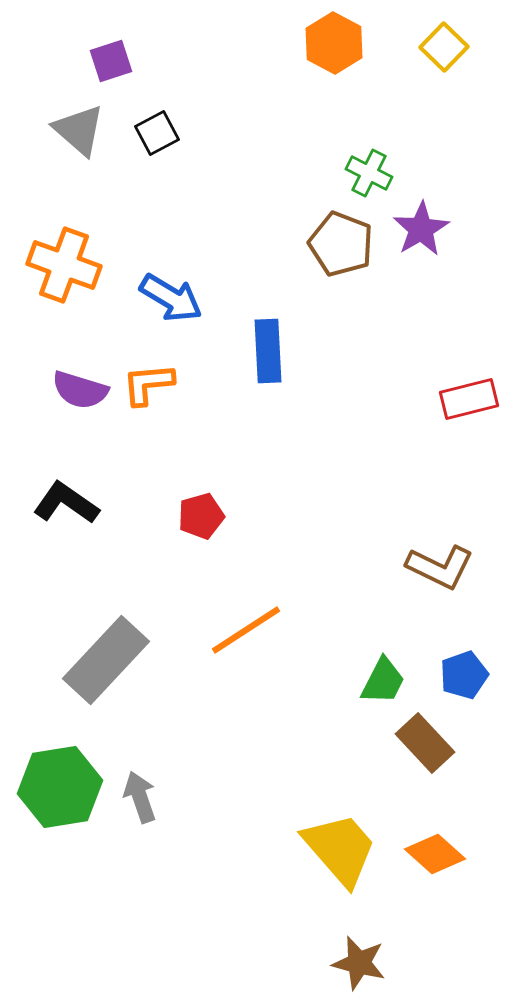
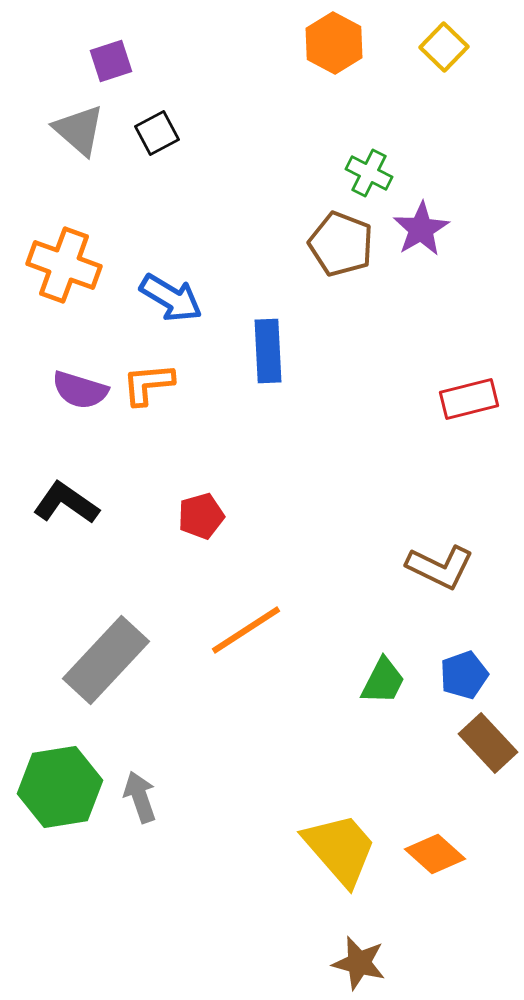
brown rectangle: moved 63 px right
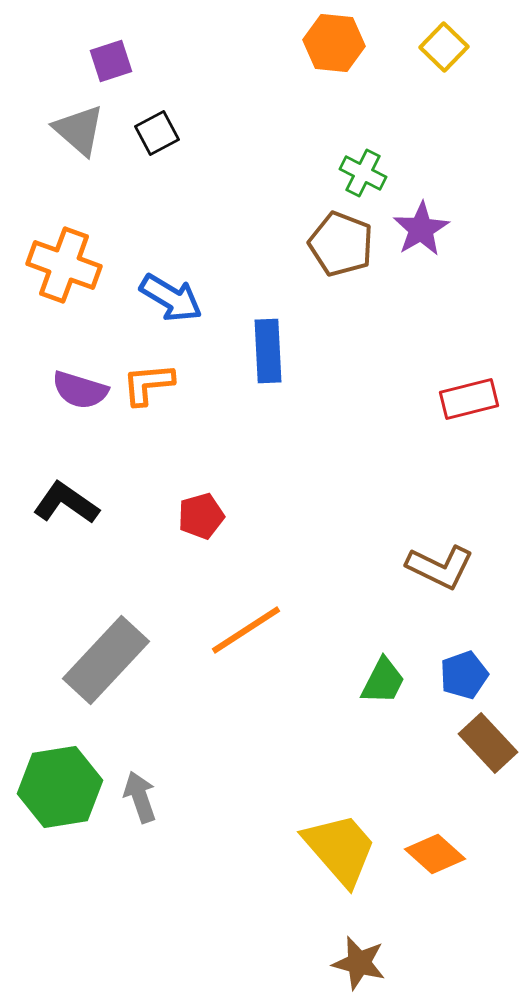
orange hexagon: rotated 22 degrees counterclockwise
green cross: moved 6 px left
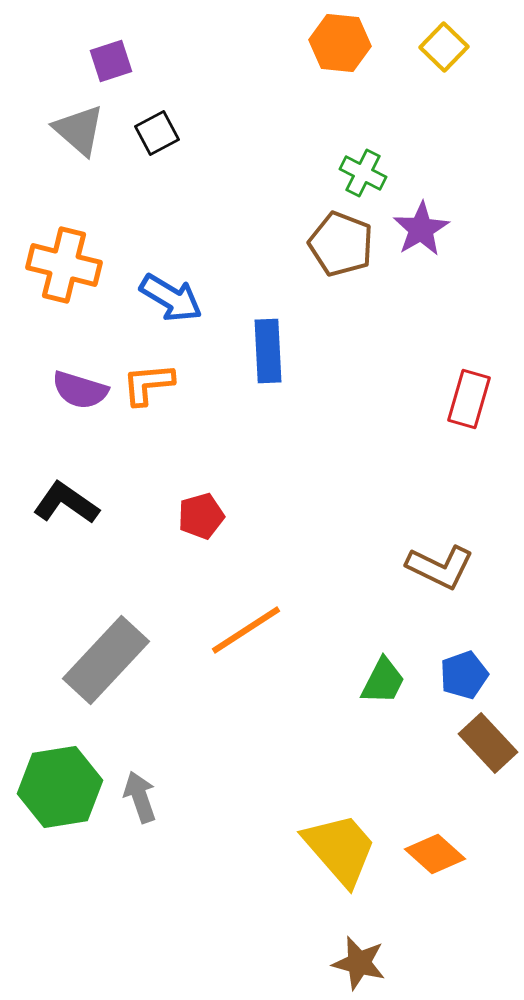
orange hexagon: moved 6 px right
orange cross: rotated 6 degrees counterclockwise
red rectangle: rotated 60 degrees counterclockwise
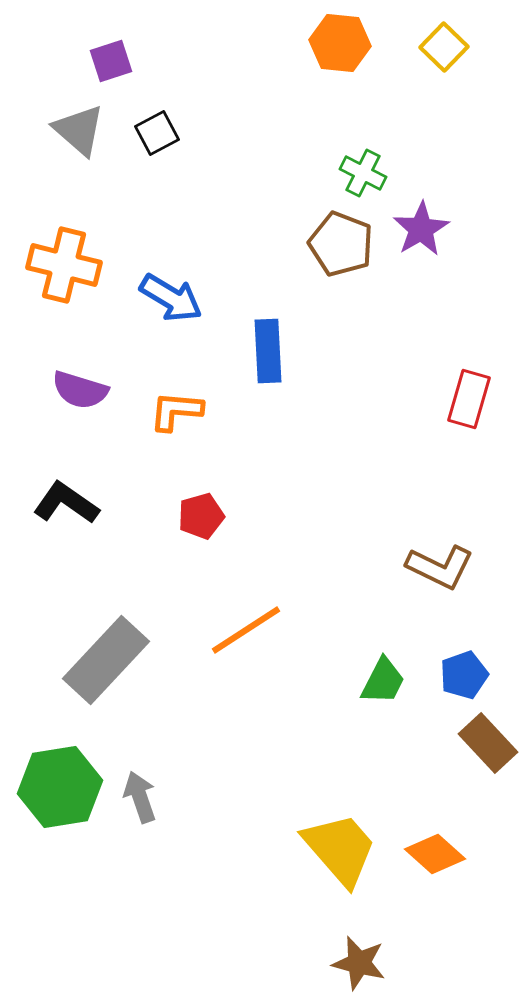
orange L-shape: moved 28 px right, 27 px down; rotated 10 degrees clockwise
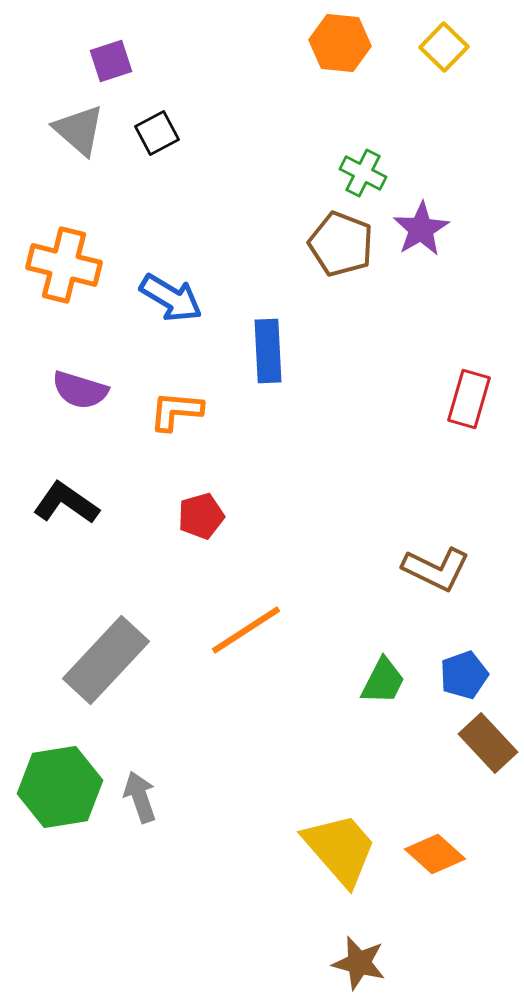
brown L-shape: moved 4 px left, 2 px down
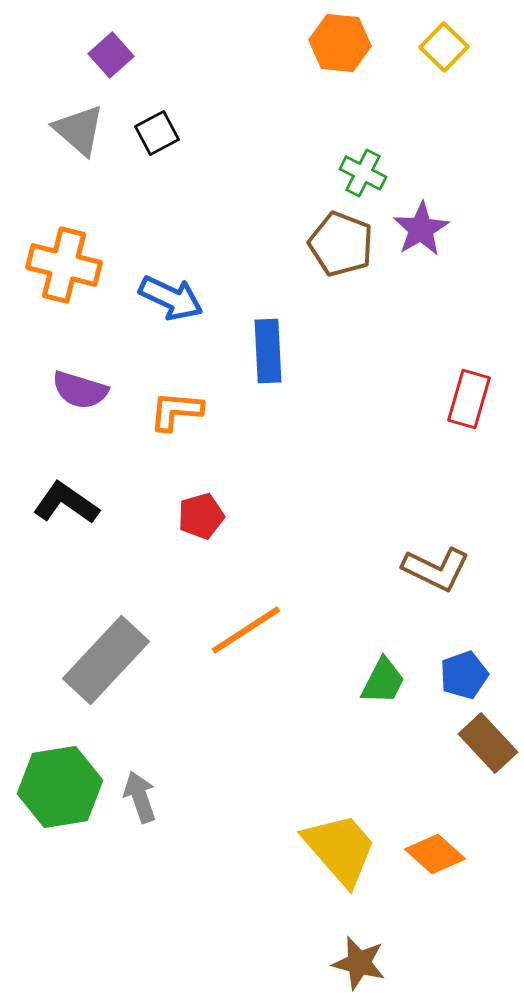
purple square: moved 6 px up; rotated 24 degrees counterclockwise
blue arrow: rotated 6 degrees counterclockwise
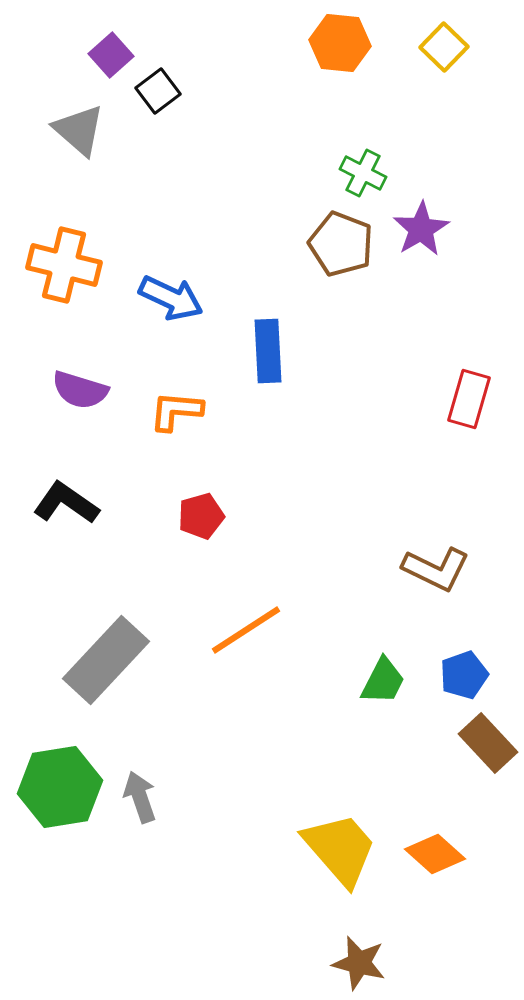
black square: moved 1 px right, 42 px up; rotated 9 degrees counterclockwise
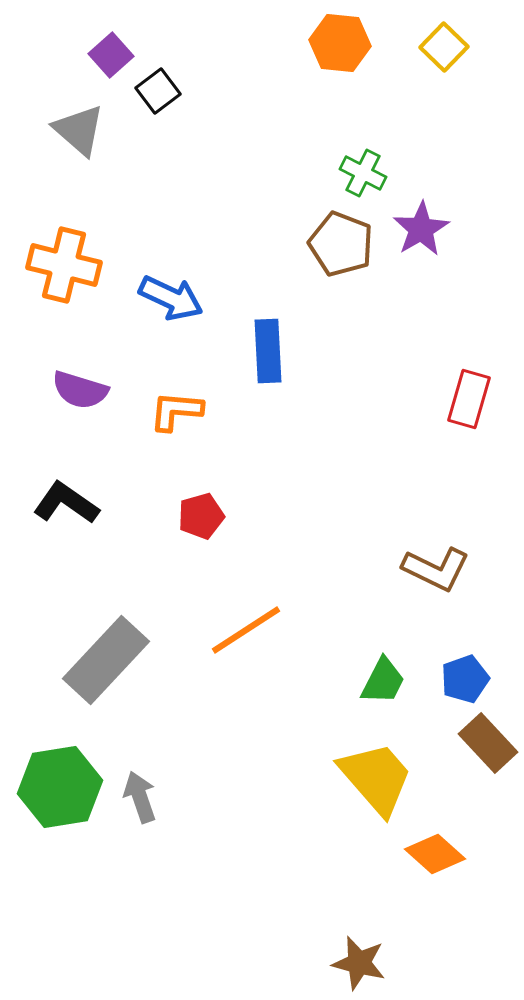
blue pentagon: moved 1 px right, 4 px down
yellow trapezoid: moved 36 px right, 71 px up
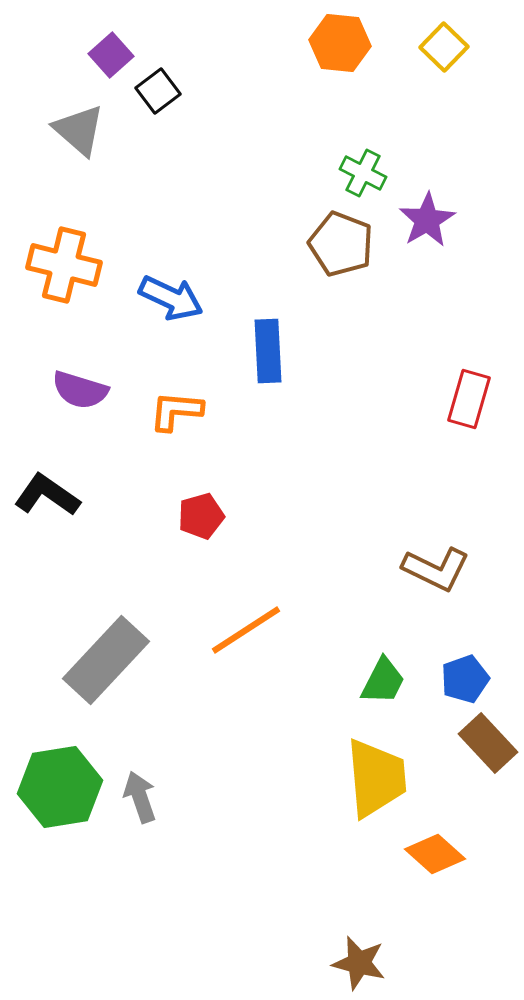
purple star: moved 6 px right, 9 px up
black L-shape: moved 19 px left, 8 px up
yellow trapezoid: rotated 36 degrees clockwise
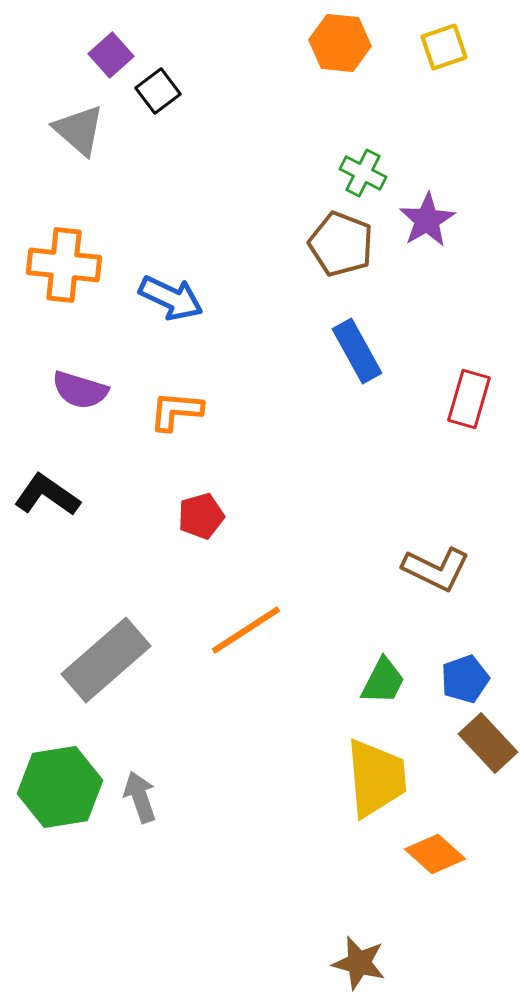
yellow square: rotated 27 degrees clockwise
orange cross: rotated 8 degrees counterclockwise
blue rectangle: moved 89 px right; rotated 26 degrees counterclockwise
gray rectangle: rotated 6 degrees clockwise
